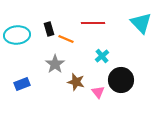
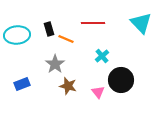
brown star: moved 8 px left, 4 px down
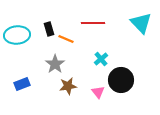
cyan cross: moved 1 px left, 3 px down
brown star: rotated 24 degrees counterclockwise
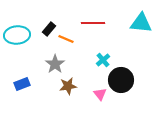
cyan triangle: rotated 40 degrees counterclockwise
black rectangle: rotated 56 degrees clockwise
cyan cross: moved 2 px right, 1 px down
pink triangle: moved 2 px right, 2 px down
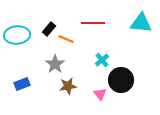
cyan cross: moved 1 px left
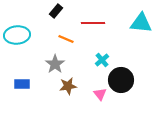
black rectangle: moved 7 px right, 18 px up
blue rectangle: rotated 21 degrees clockwise
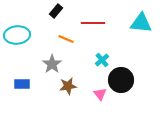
gray star: moved 3 px left
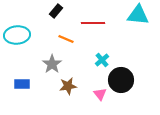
cyan triangle: moved 3 px left, 8 px up
